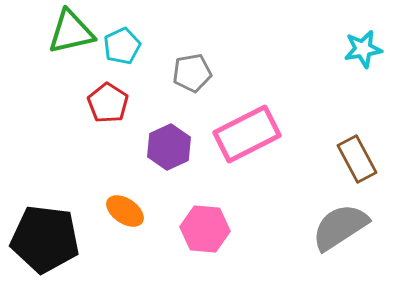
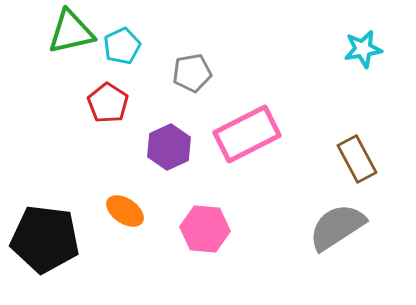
gray semicircle: moved 3 px left
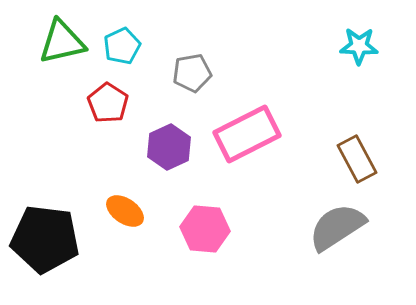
green triangle: moved 9 px left, 10 px down
cyan star: moved 4 px left, 3 px up; rotated 12 degrees clockwise
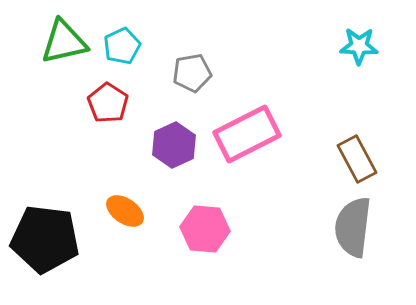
green triangle: moved 2 px right
purple hexagon: moved 5 px right, 2 px up
gray semicircle: moved 16 px right; rotated 50 degrees counterclockwise
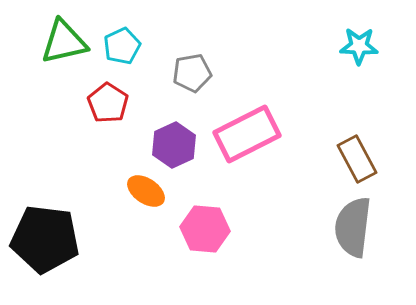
orange ellipse: moved 21 px right, 20 px up
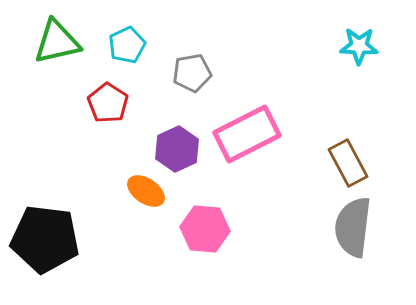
green triangle: moved 7 px left
cyan pentagon: moved 5 px right, 1 px up
purple hexagon: moved 3 px right, 4 px down
brown rectangle: moved 9 px left, 4 px down
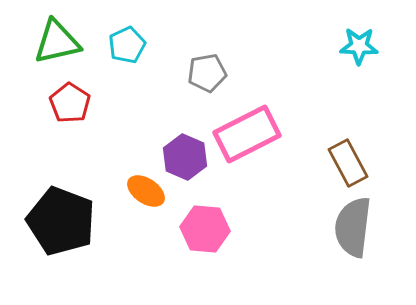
gray pentagon: moved 15 px right
red pentagon: moved 38 px left
purple hexagon: moved 8 px right, 8 px down; rotated 12 degrees counterclockwise
black pentagon: moved 16 px right, 18 px up; rotated 14 degrees clockwise
